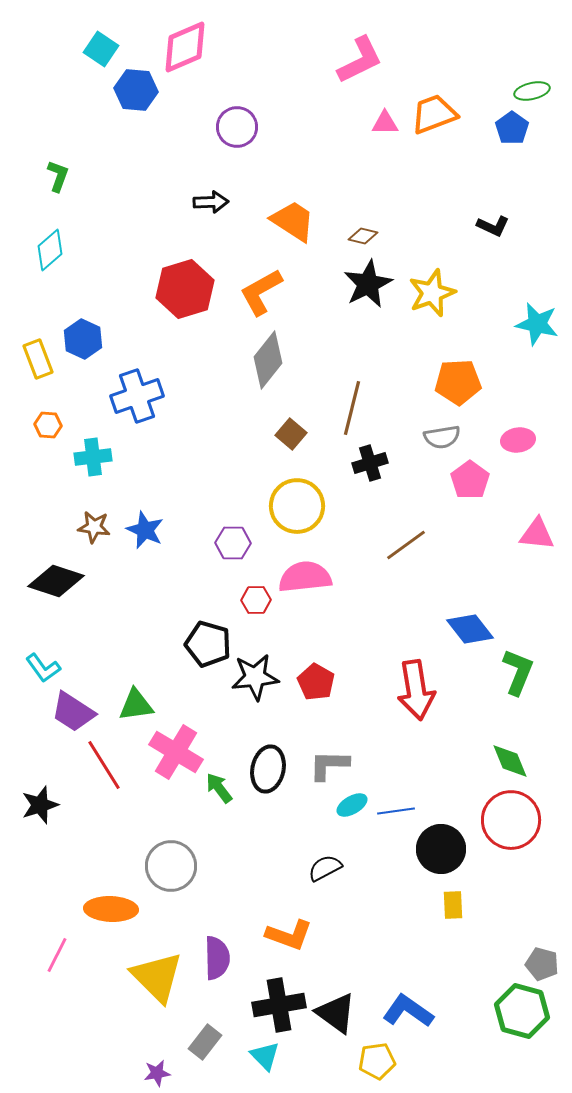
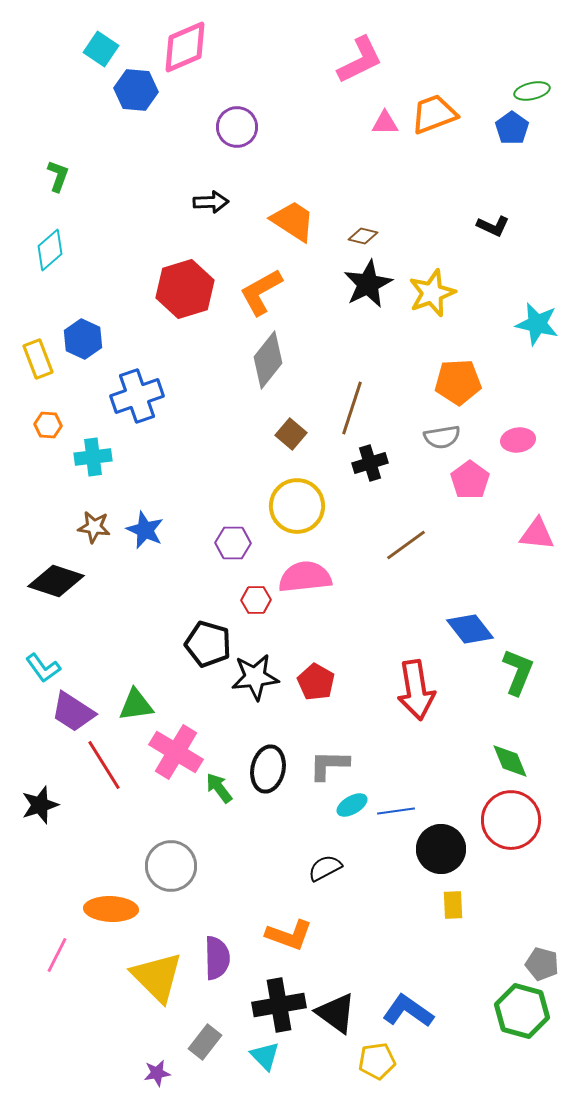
brown line at (352, 408): rotated 4 degrees clockwise
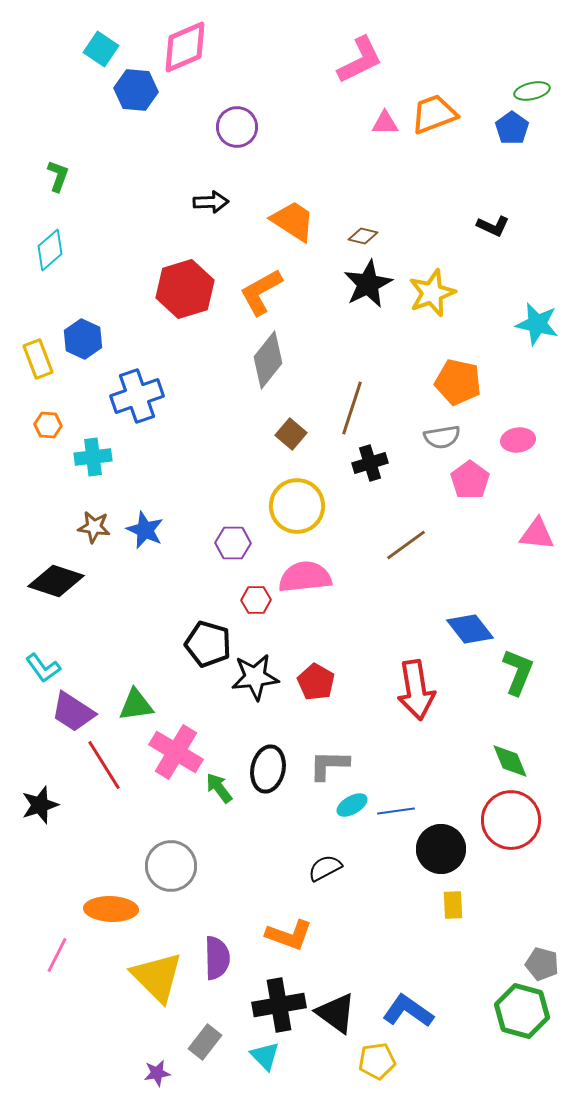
orange pentagon at (458, 382): rotated 15 degrees clockwise
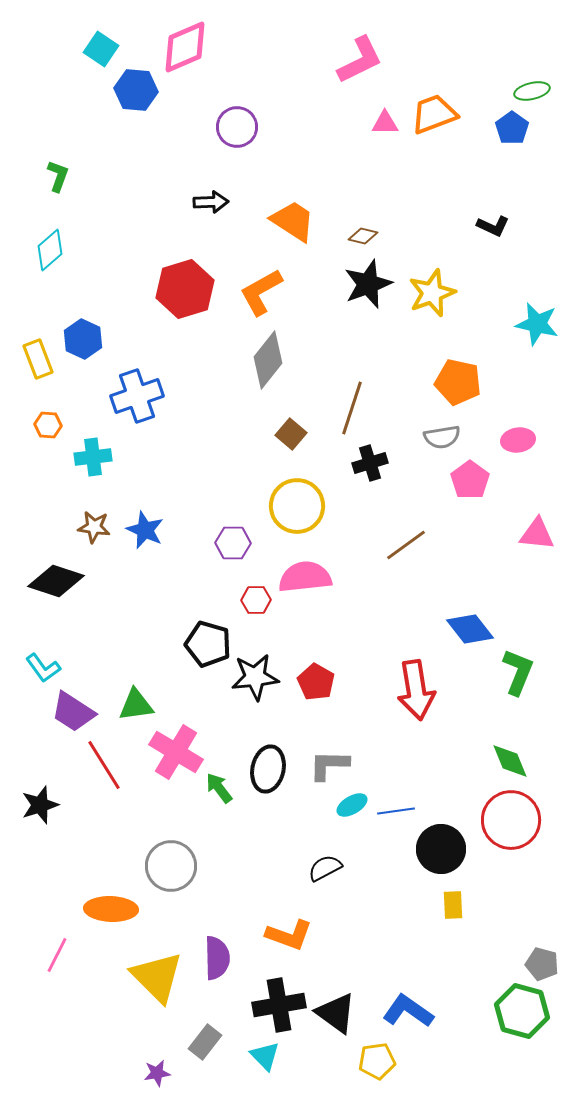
black star at (368, 284): rotated 6 degrees clockwise
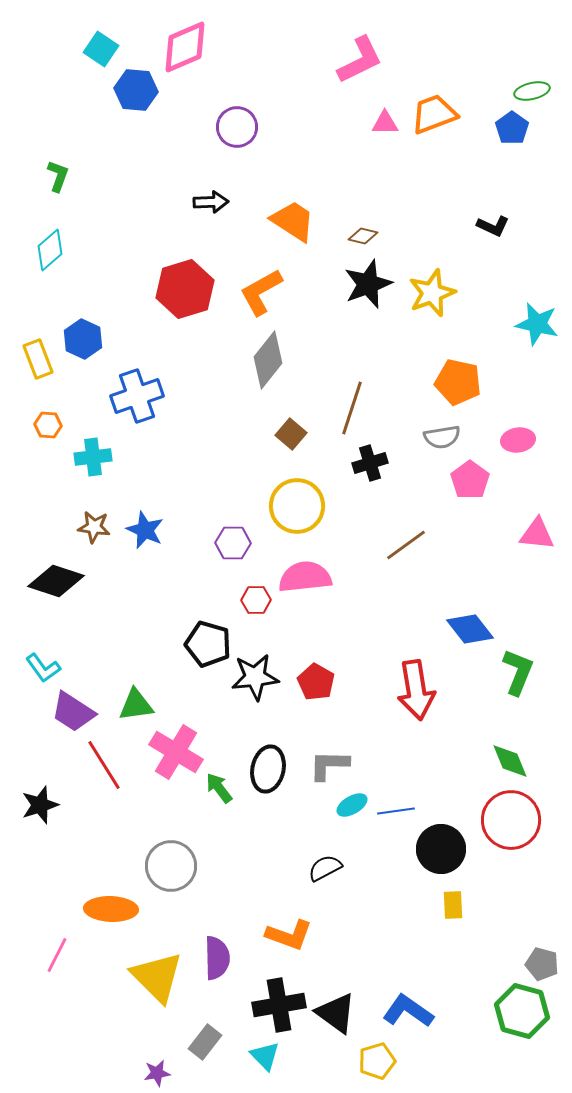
yellow pentagon at (377, 1061): rotated 9 degrees counterclockwise
